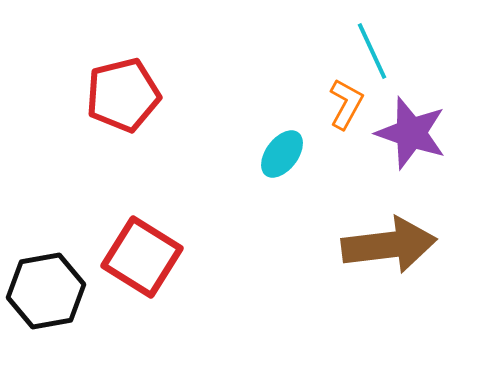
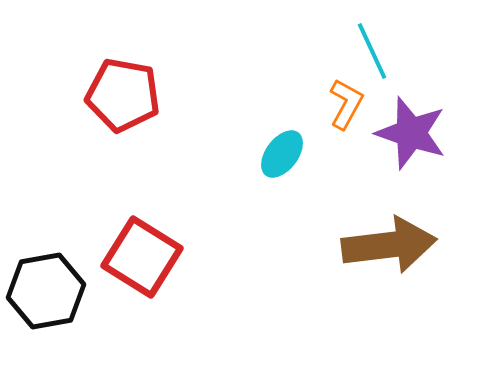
red pentagon: rotated 24 degrees clockwise
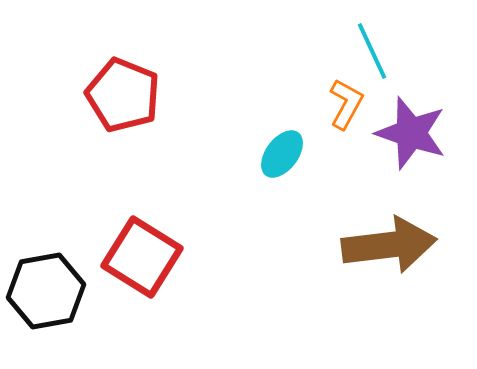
red pentagon: rotated 12 degrees clockwise
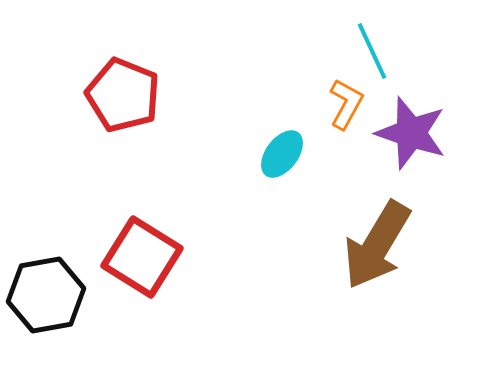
brown arrow: moved 12 px left; rotated 128 degrees clockwise
black hexagon: moved 4 px down
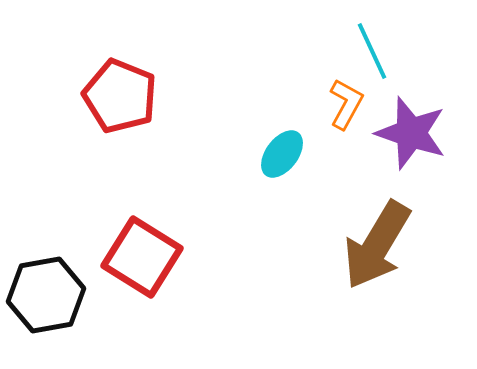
red pentagon: moved 3 px left, 1 px down
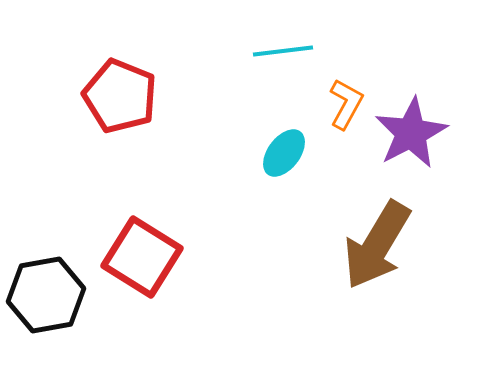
cyan line: moved 89 px left; rotated 72 degrees counterclockwise
purple star: rotated 26 degrees clockwise
cyan ellipse: moved 2 px right, 1 px up
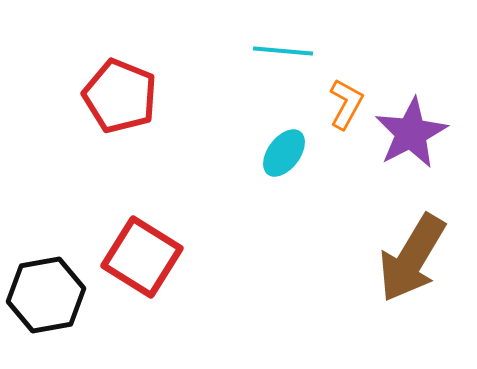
cyan line: rotated 12 degrees clockwise
brown arrow: moved 35 px right, 13 px down
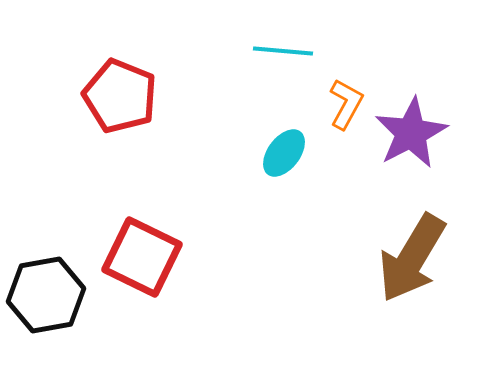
red square: rotated 6 degrees counterclockwise
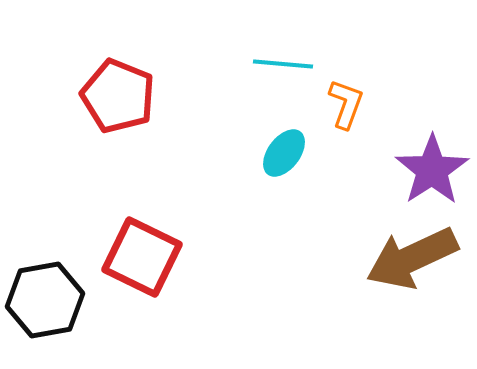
cyan line: moved 13 px down
red pentagon: moved 2 px left
orange L-shape: rotated 9 degrees counterclockwise
purple star: moved 21 px right, 37 px down; rotated 6 degrees counterclockwise
brown arrow: rotated 34 degrees clockwise
black hexagon: moved 1 px left, 5 px down
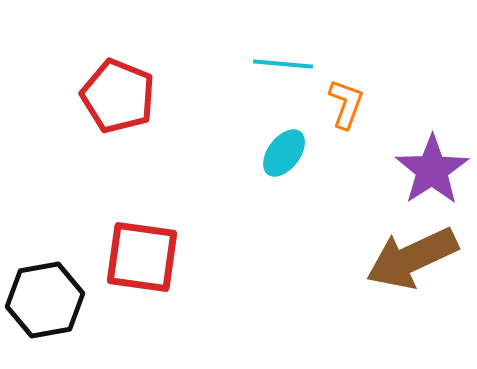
red square: rotated 18 degrees counterclockwise
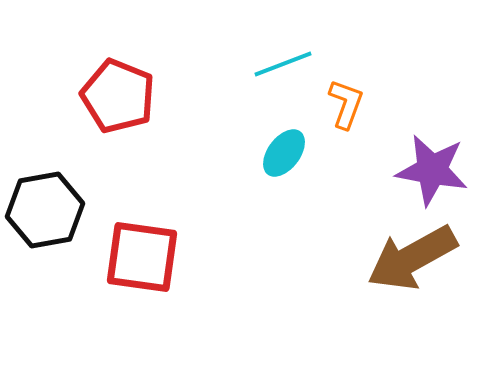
cyan line: rotated 26 degrees counterclockwise
purple star: rotated 28 degrees counterclockwise
brown arrow: rotated 4 degrees counterclockwise
black hexagon: moved 90 px up
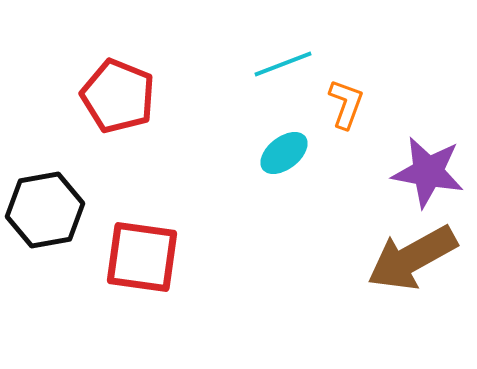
cyan ellipse: rotated 15 degrees clockwise
purple star: moved 4 px left, 2 px down
